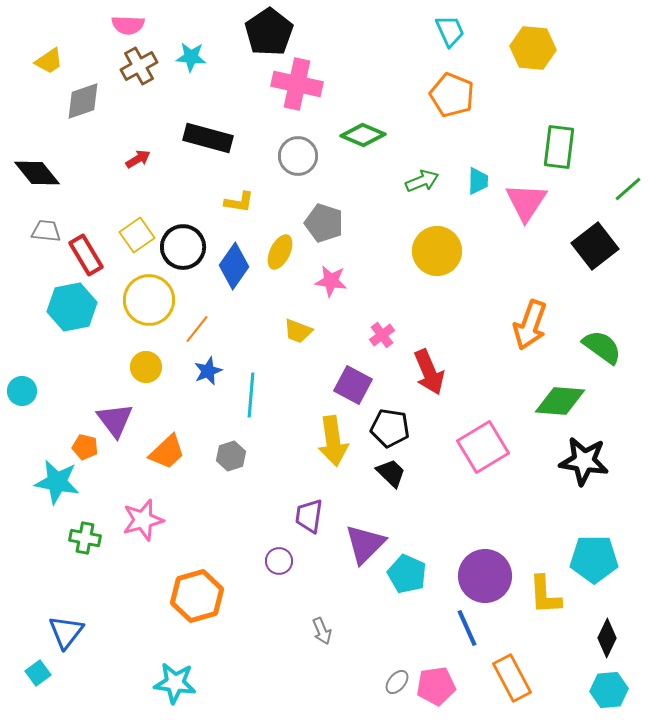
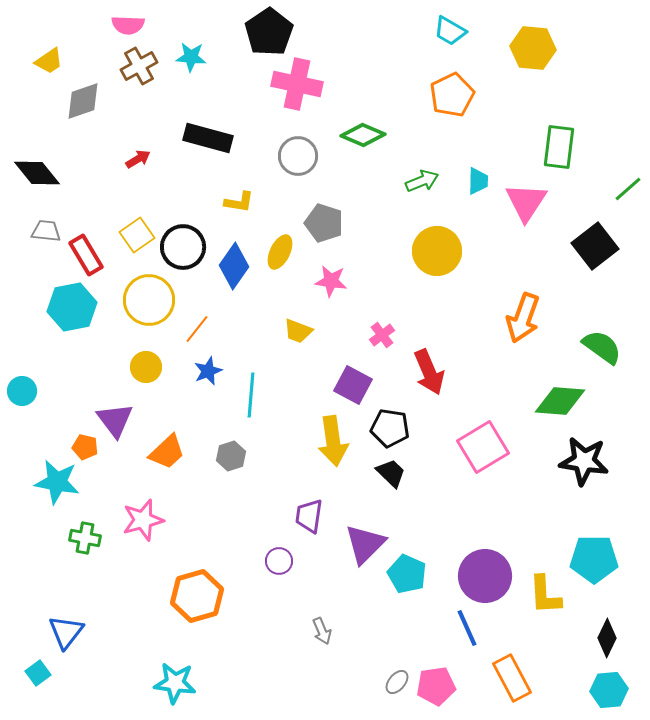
cyan trapezoid at (450, 31): rotated 144 degrees clockwise
orange pentagon at (452, 95): rotated 24 degrees clockwise
orange arrow at (530, 325): moved 7 px left, 7 px up
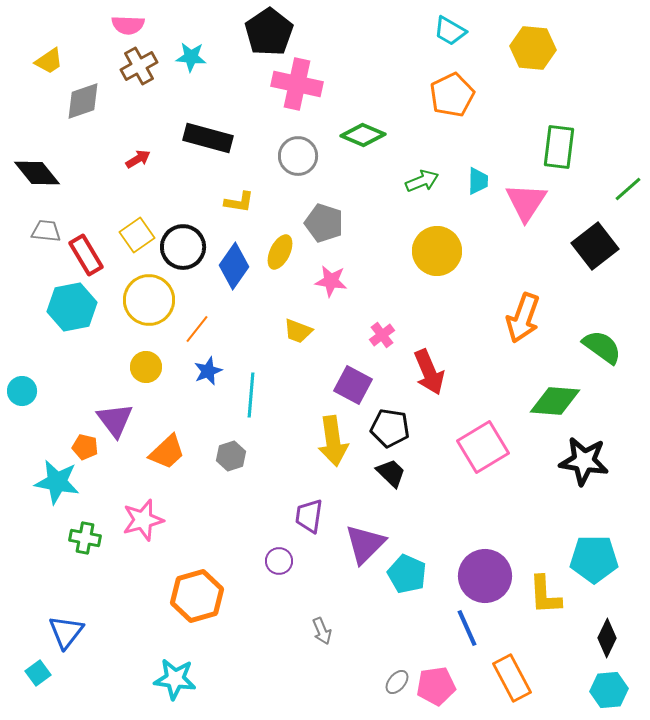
green diamond at (560, 401): moved 5 px left
cyan star at (175, 683): moved 4 px up
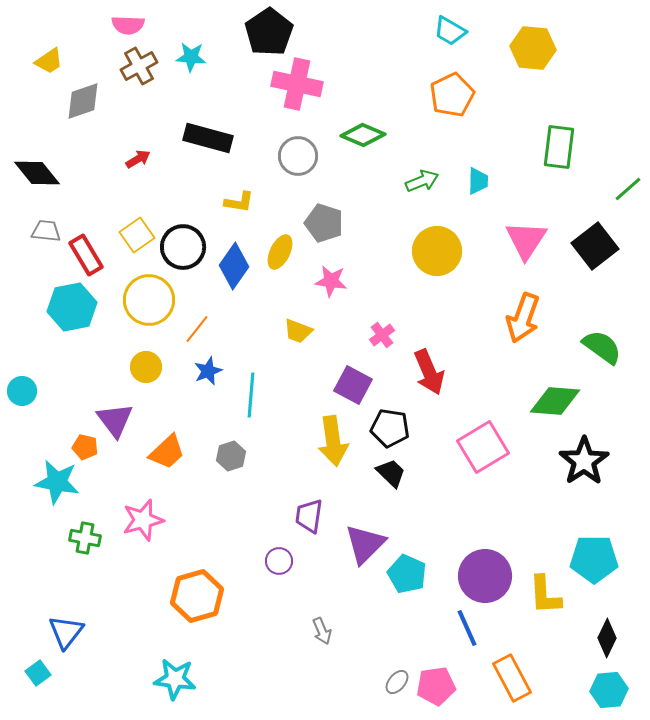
pink triangle at (526, 202): moved 38 px down
black star at (584, 461): rotated 30 degrees clockwise
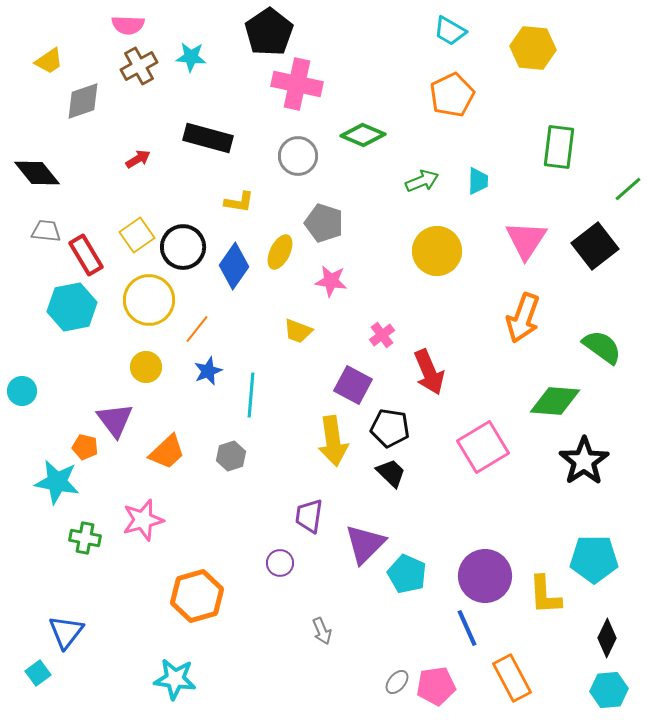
purple circle at (279, 561): moved 1 px right, 2 px down
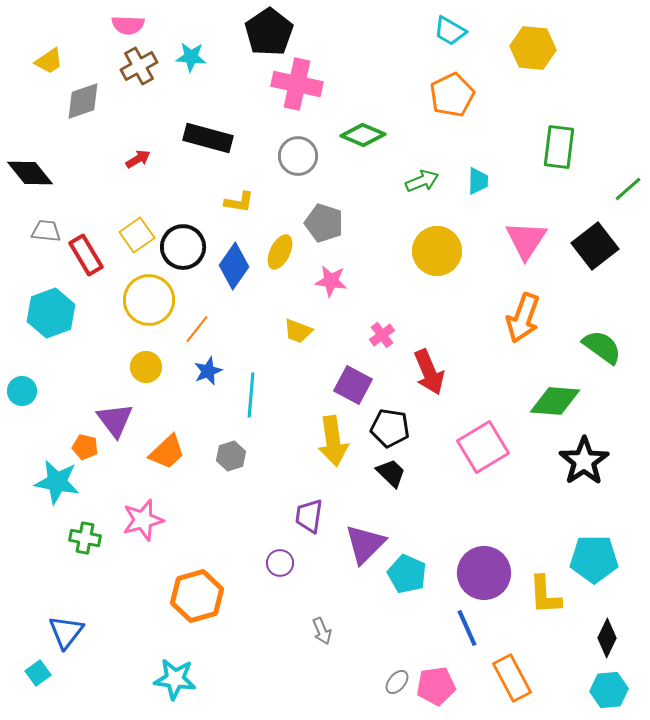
black diamond at (37, 173): moved 7 px left
cyan hexagon at (72, 307): moved 21 px left, 6 px down; rotated 9 degrees counterclockwise
purple circle at (485, 576): moved 1 px left, 3 px up
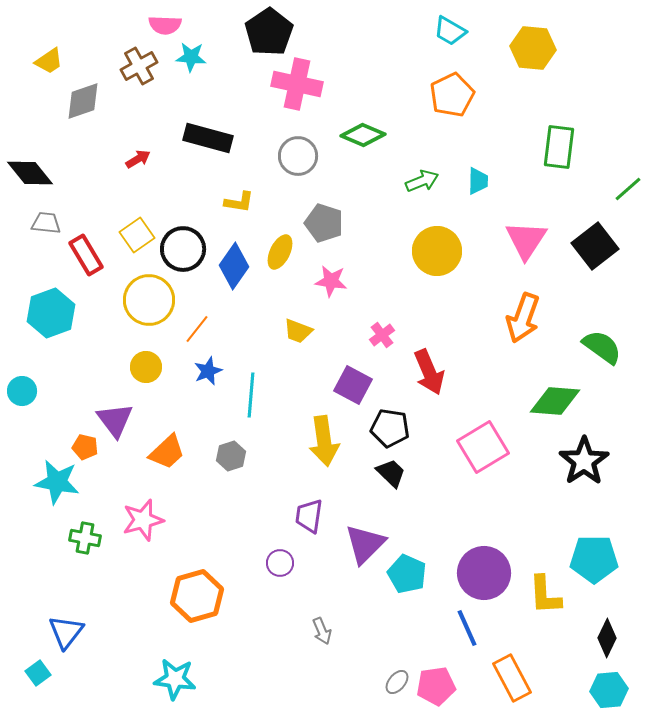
pink semicircle at (128, 25): moved 37 px right
gray trapezoid at (46, 231): moved 8 px up
black circle at (183, 247): moved 2 px down
yellow arrow at (333, 441): moved 9 px left
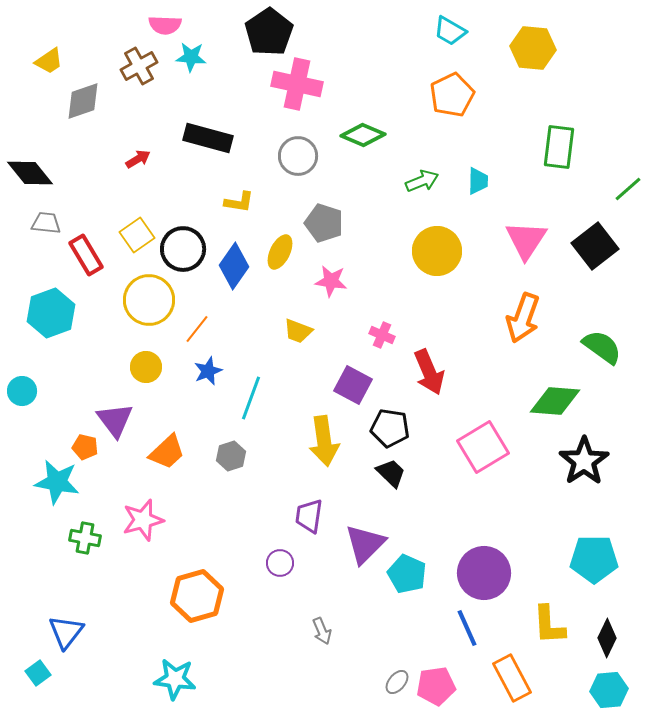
pink cross at (382, 335): rotated 30 degrees counterclockwise
cyan line at (251, 395): moved 3 px down; rotated 15 degrees clockwise
yellow L-shape at (545, 595): moved 4 px right, 30 px down
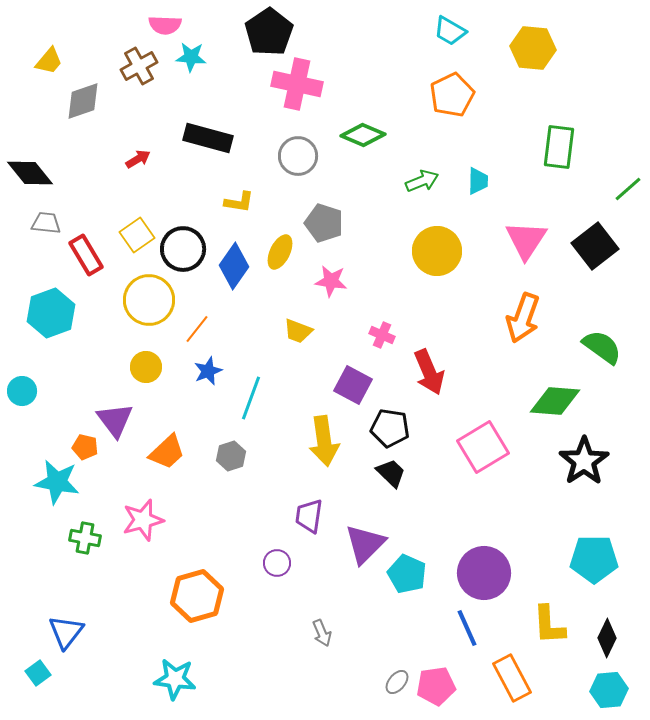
yellow trapezoid at (49, 61): rotated 16 degrees counterclockwise
purple circle at (280, 563): moved 3 px left
gray arrow at (322, 631): moved 2 px down
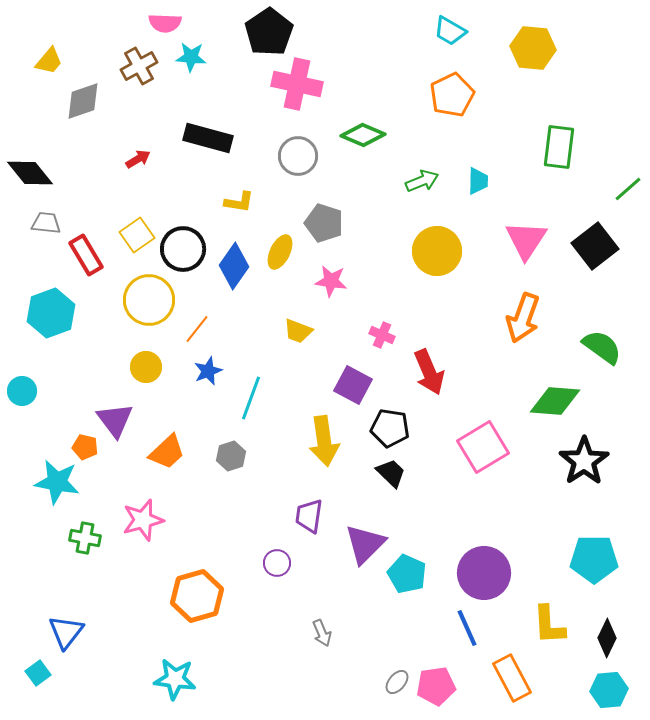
pink semicircle at (165, 25): moved 2 px up
